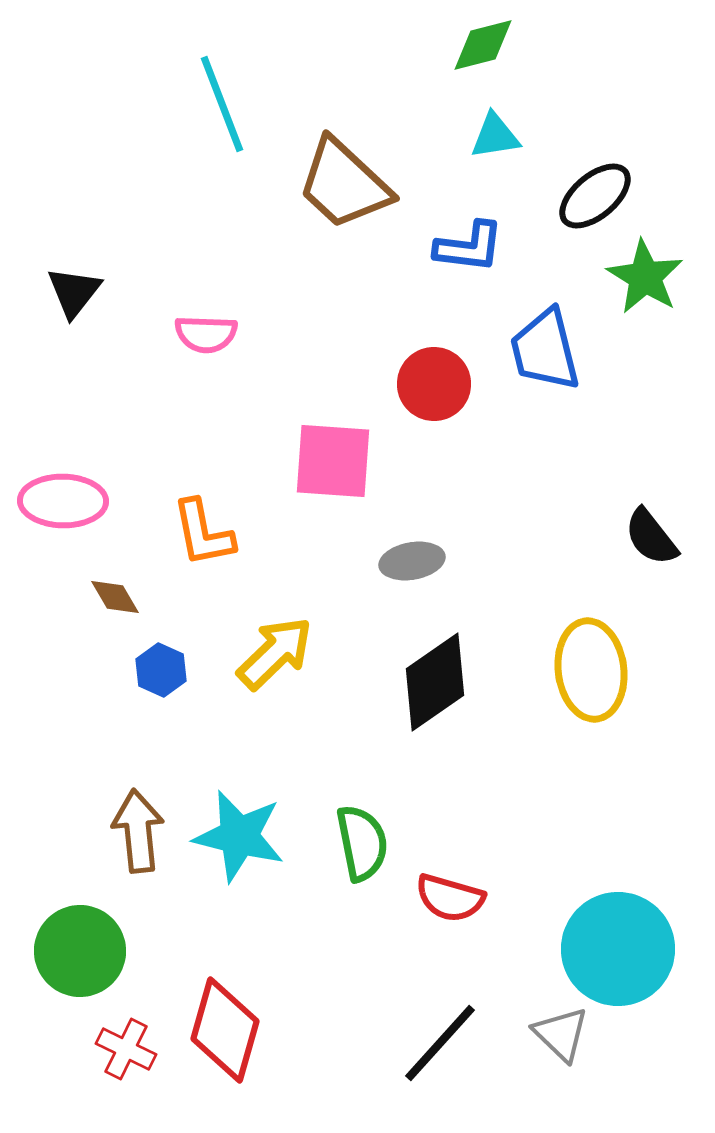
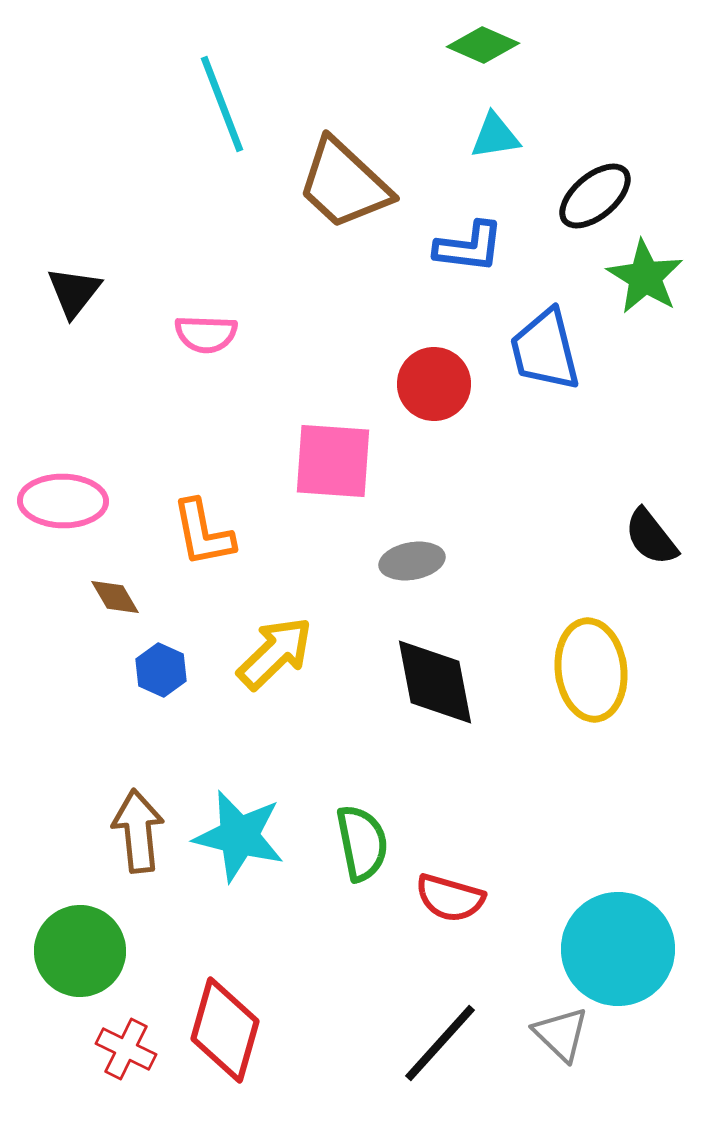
green diamond: rotated 38 degrees clockwise
black diamond: rotated 66 degrees counterclockwise
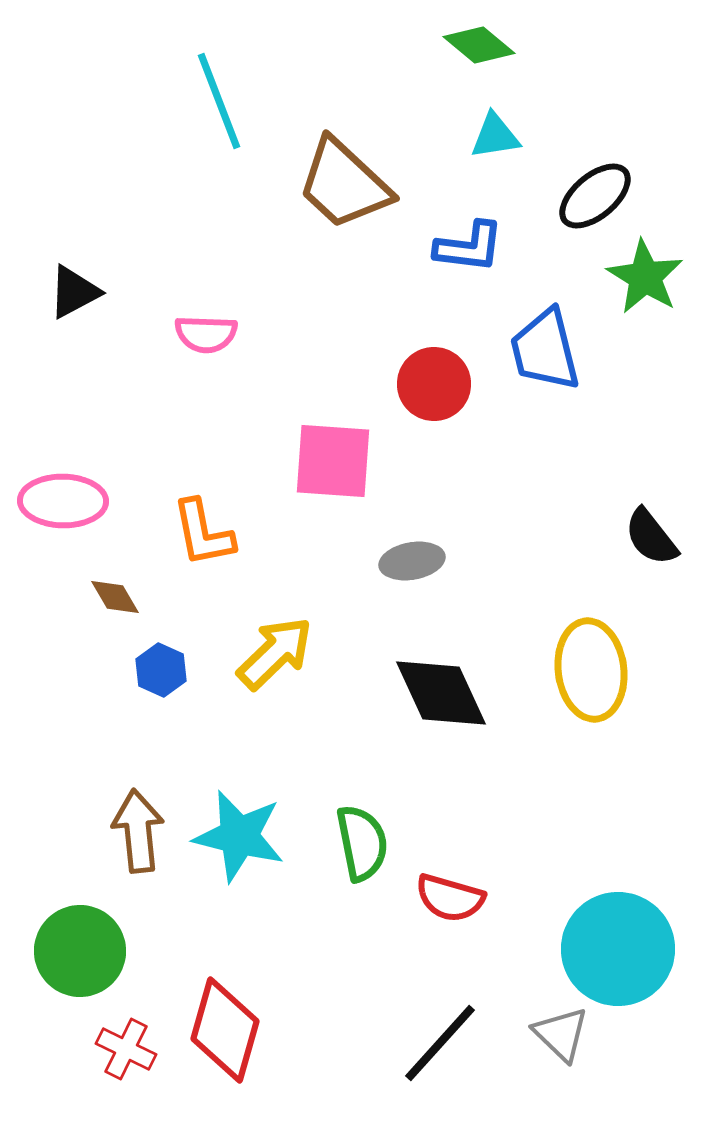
green diamond: moved 4 px left; rotated 16 degrees clockwise
cyan line: moved 3 px left, 3 px up
black triangle: rotated 24 degrees clockwise
black diamond: moved 6 px right, 11 px down; rotated 14 degrees counterclockwise
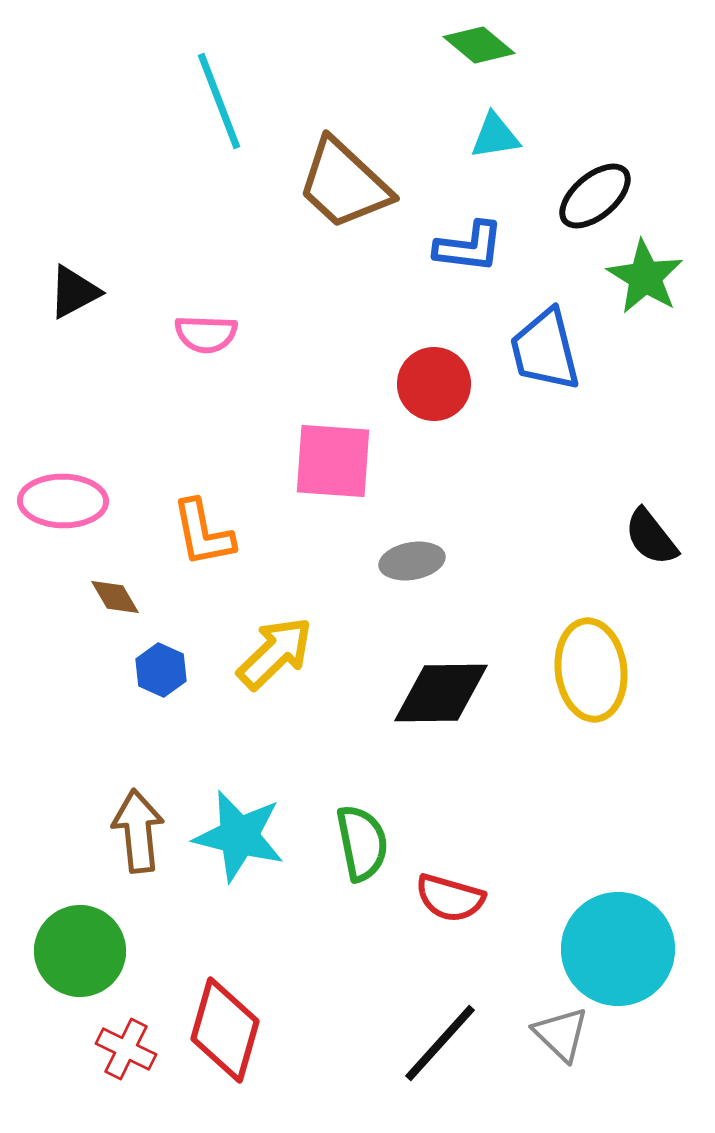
black diamond: rotated 66 degrees counterclockwise
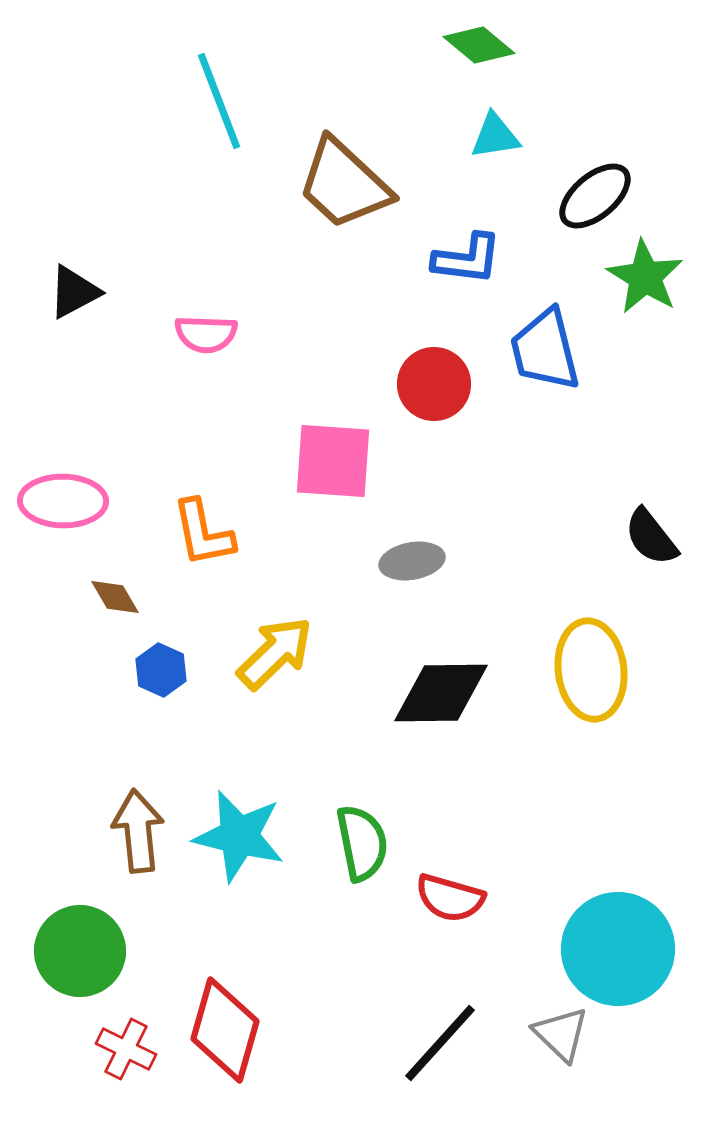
blue L-shape: moved 2 px left, 12 px down
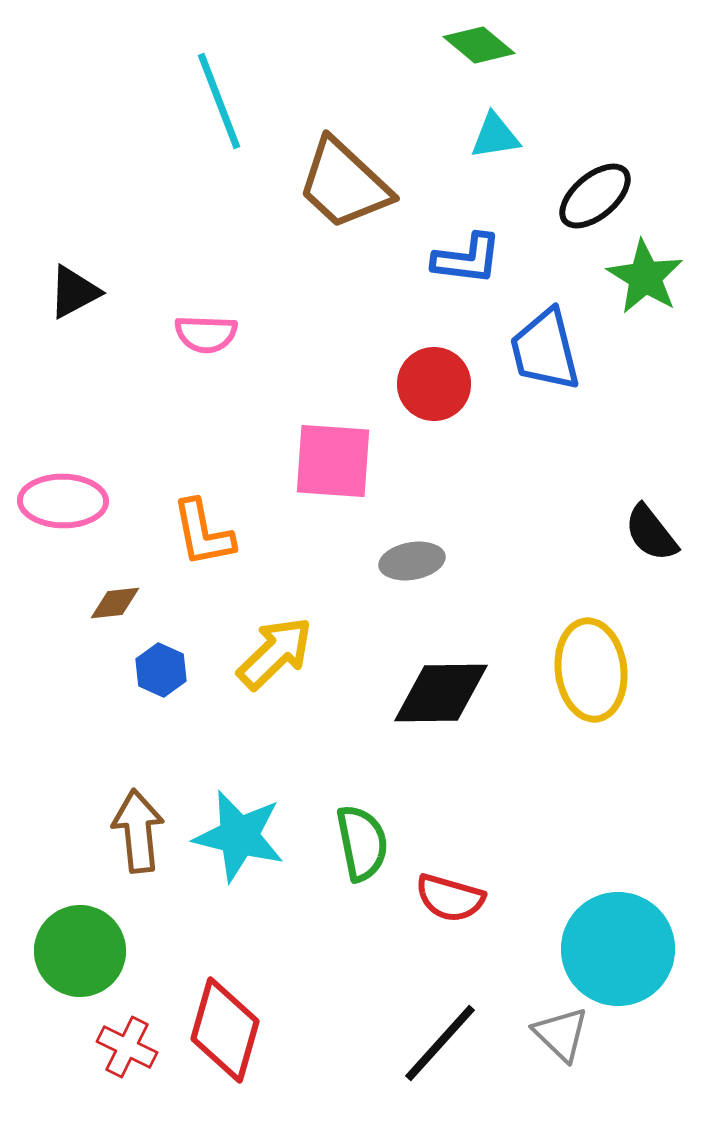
black semicircle: moved 4 px up
brown diamond: moved 6 px down; rotated 66 degrees counterclockwise
red cross: moved 1 px right, 2 px up
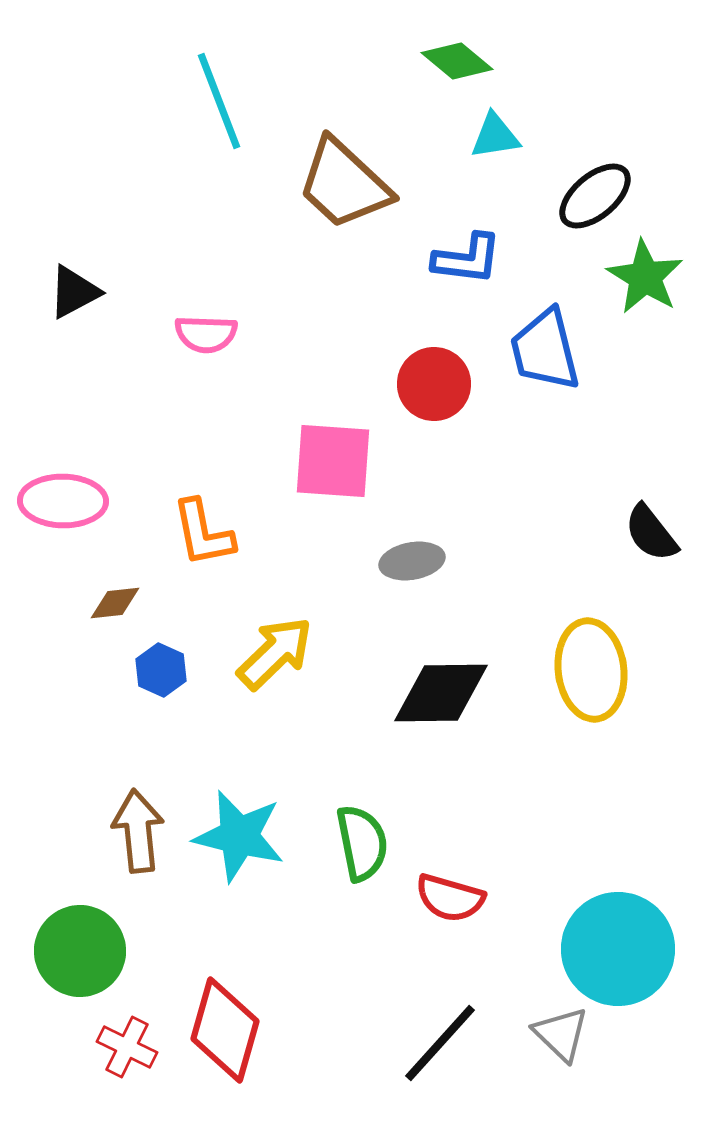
green diamond: moved 22 px left, 16 px down
